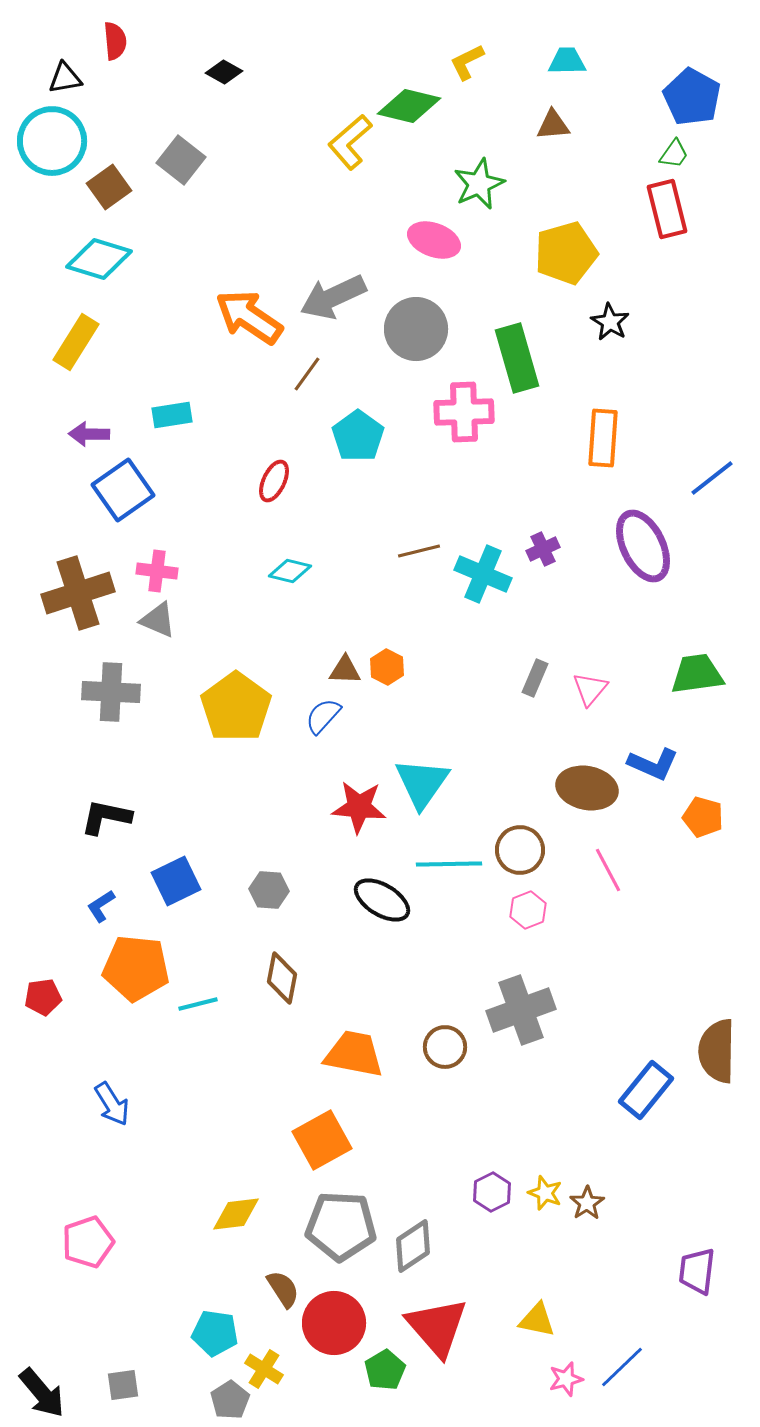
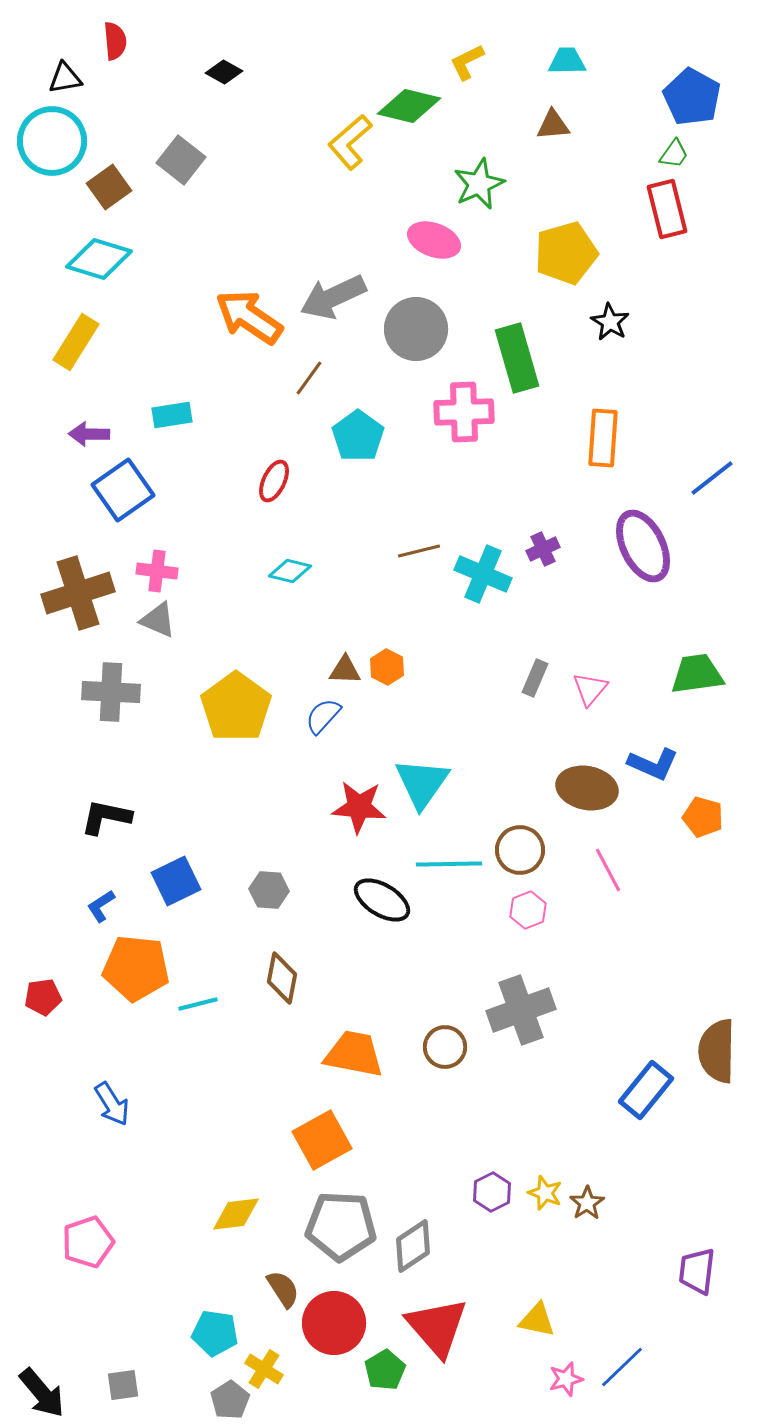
brown line at (307, 374): moved 2 px right, 4 px down
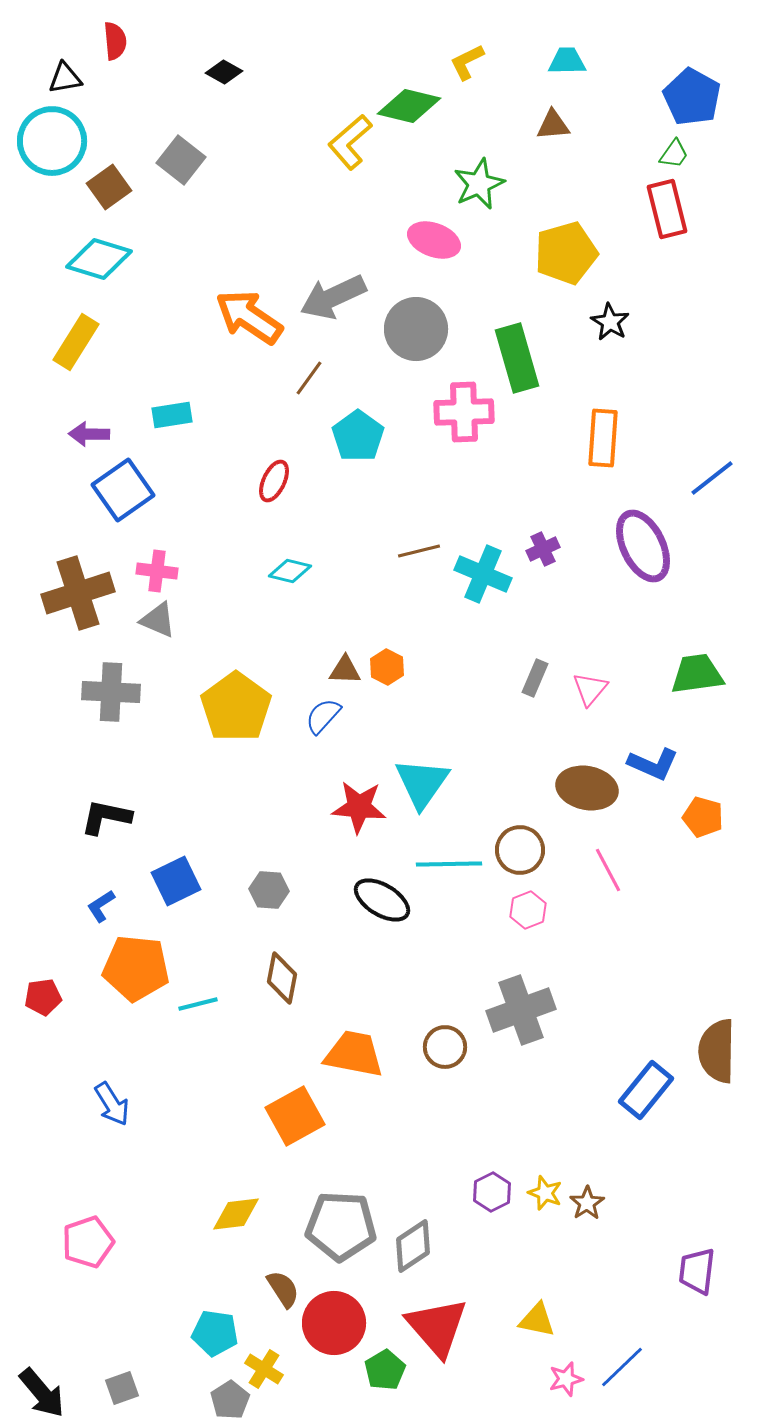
orange square at (322, 1140): moved 27 px left, 24 px up
gray square at (123, 1385): moved 1 px left, 3 px down; rotated 12 degrees counterclockwise
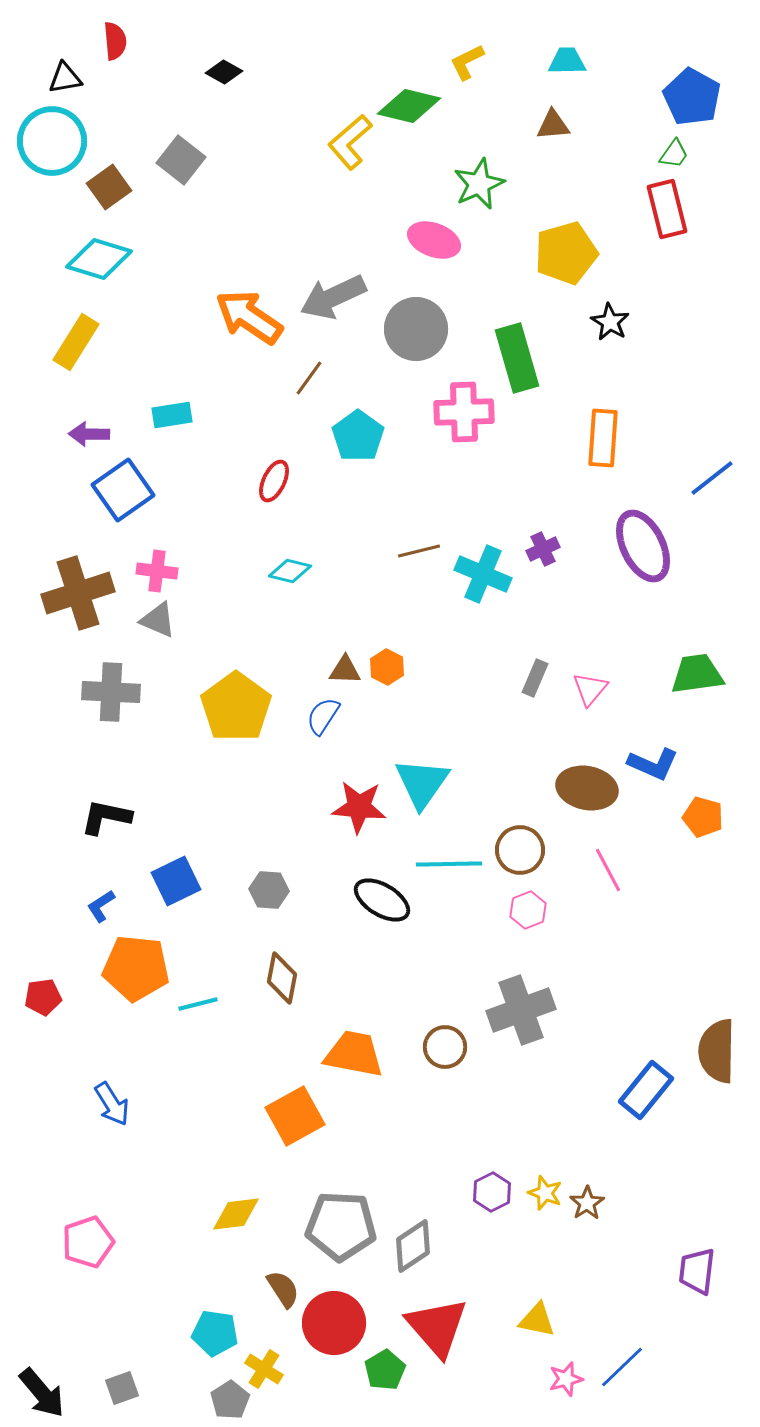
blue semicircle at (323, 716): rotated 9 degrees counterclockwise
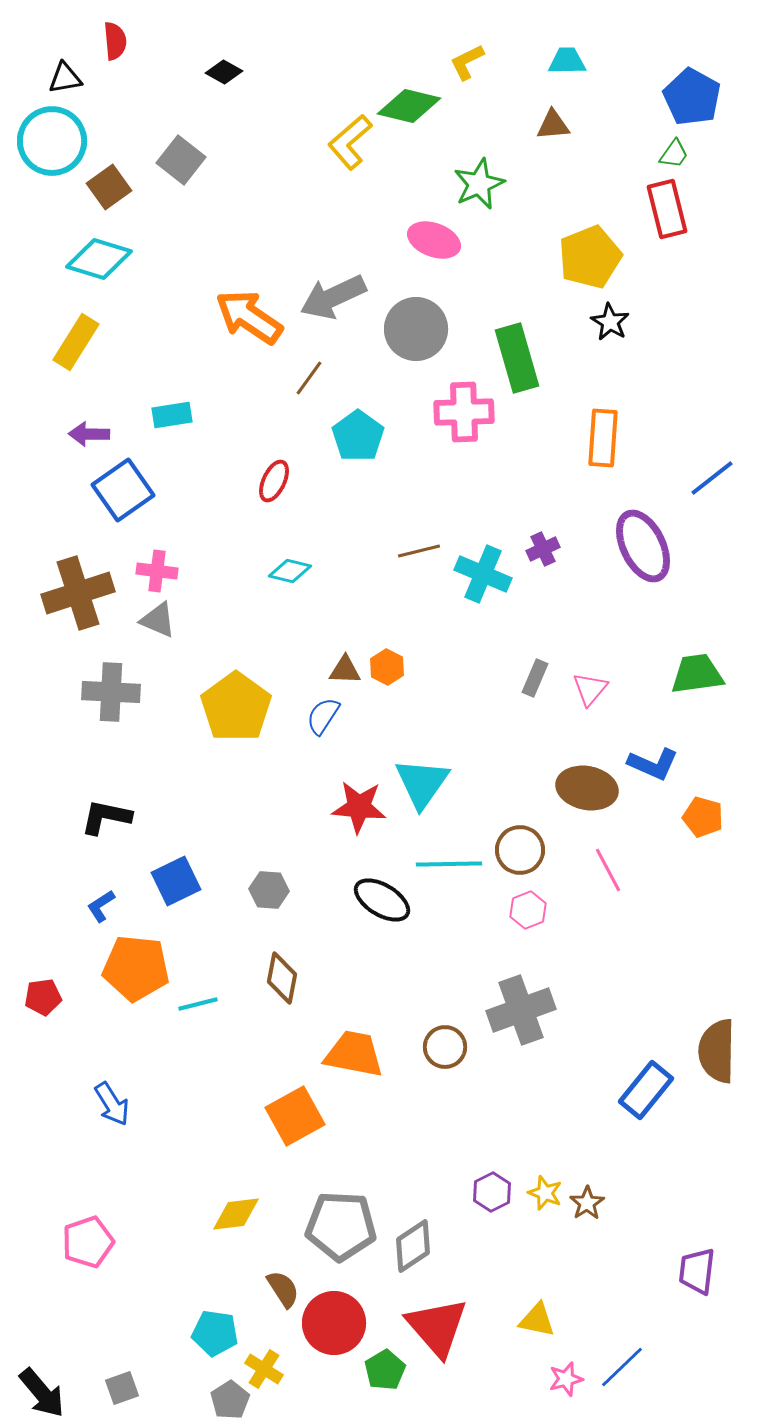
yellow pentagon at (566, 253): moved 24 px right, 4 px down; rotated 6 degrees counterclockwise
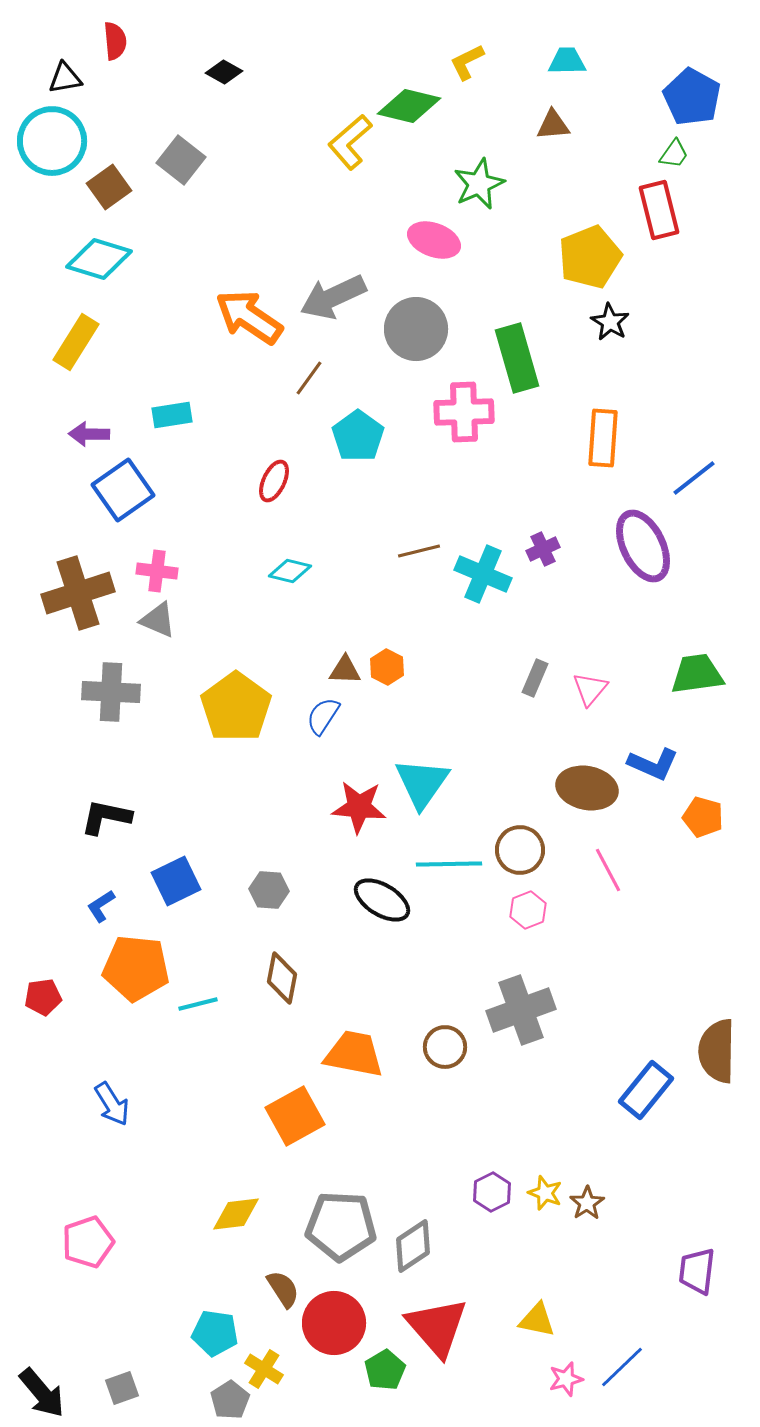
red rectangle at (667, 209): moved 8 px left, 1 px down
blue line at (712, 478): moved 18 px left
